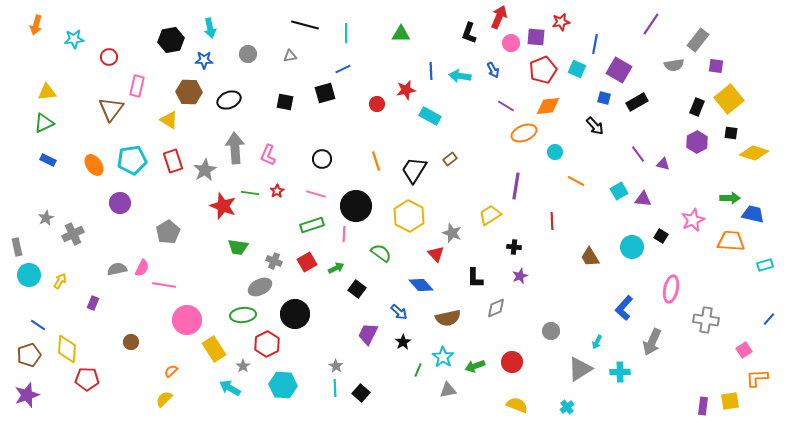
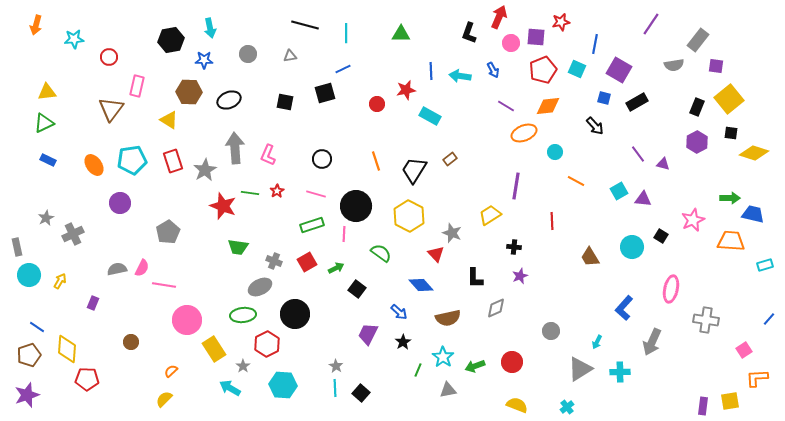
blue line at (38, 325): moved 1 px left, 2 px down
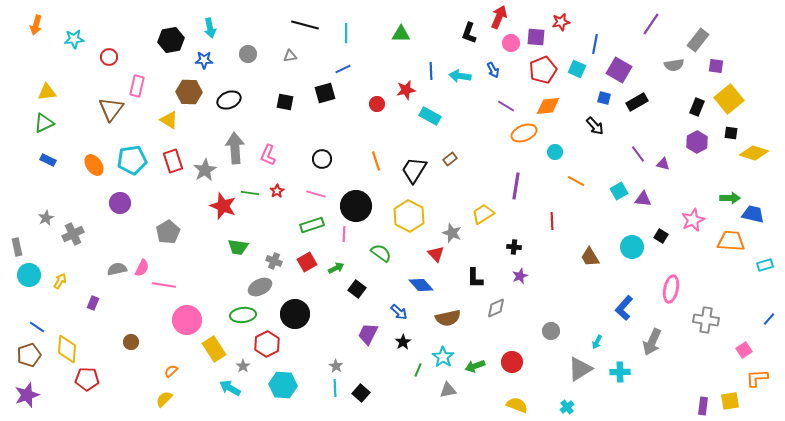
yellow trapezoid at (490, 215): moved 7 px left, 1 px up
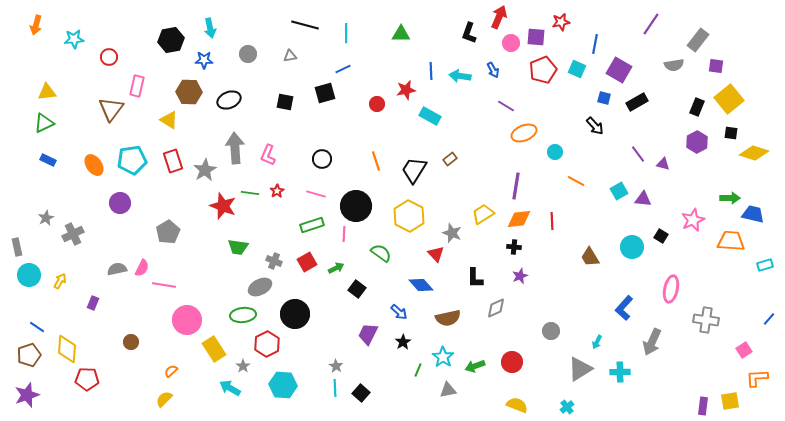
orange diamond at (548, 106): moved 29 px left, 113 px down
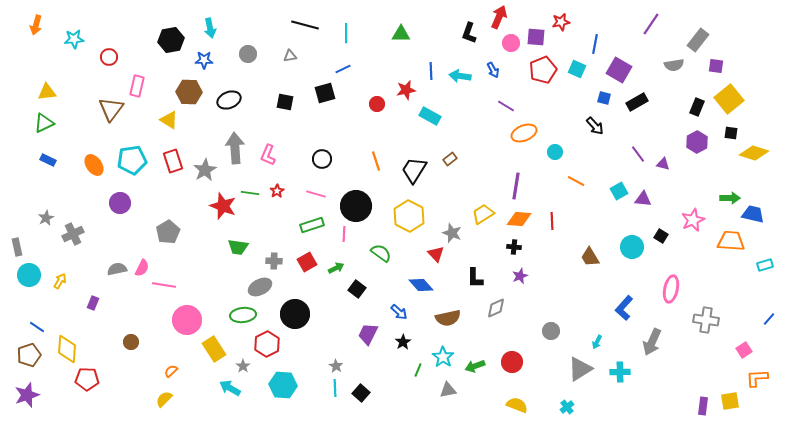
orange diamond at (519, 219): rotated 10 degrees clockwise
gray cross at (274, 261): rotated 21 degrees counterclockwise
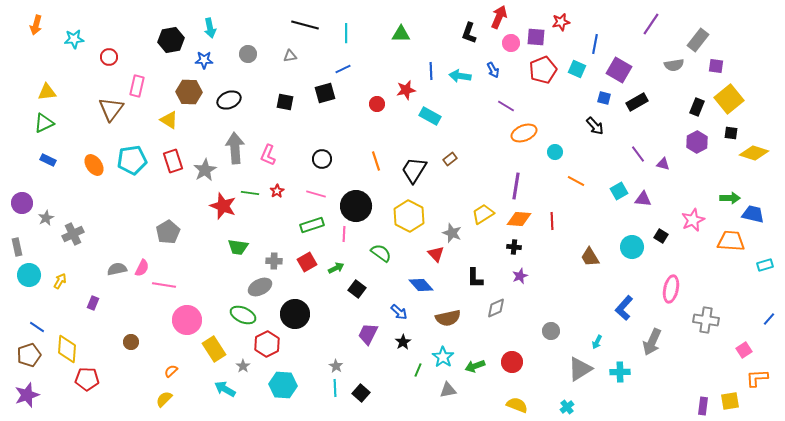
purple circle at (120, 203): moved 98 px left
green ellipse at (243, 315): rotated 30 degrees clockwise
cyan arrow at (230, 388): moved 5 px left, 1 px down
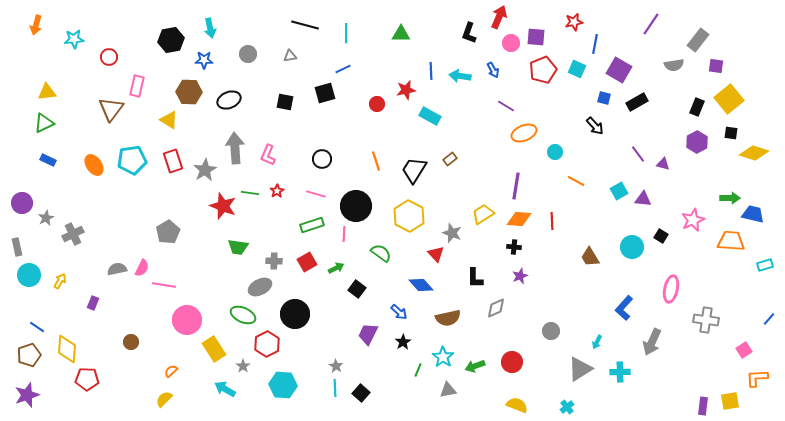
red star at (561, 22): moved 13 px right
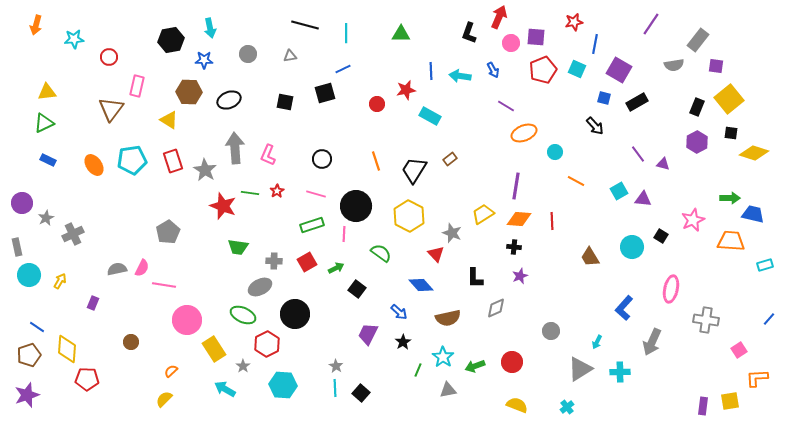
gray star at (205, 170): rotated 10 degrees counterclockwise
pink square at (744, 350): moved 5 px left
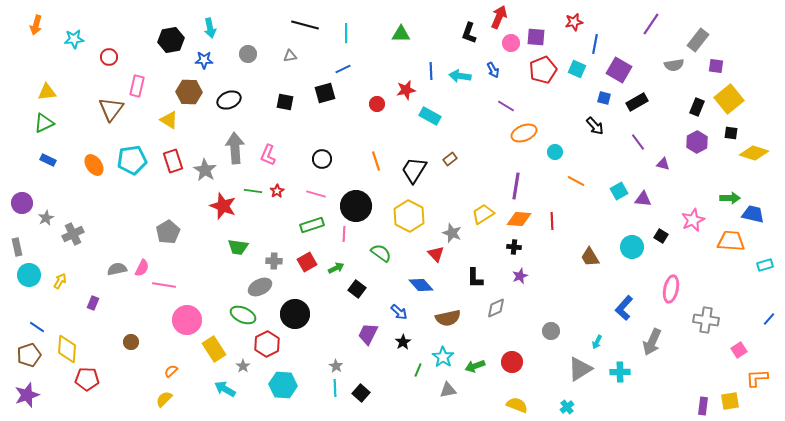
purple line at (638, 154): moved 12 px up
green line at (250, 193): moved 3 px right, 2 px up
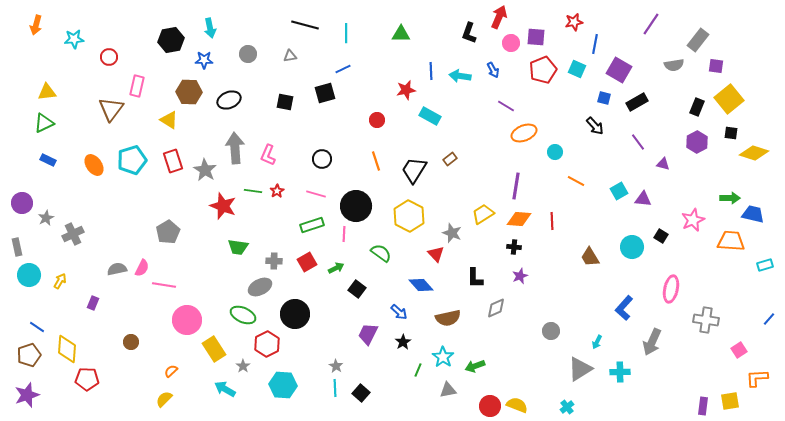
red circle at (377, 104): moved 16 px down
cyan pentagon at (132, 160): rotated 8 degrees counterclockwise
red circle at (512, 362): moved 22 px left, 44 px down
